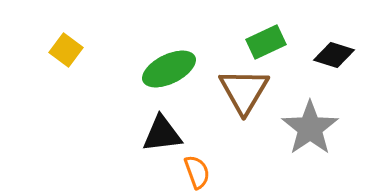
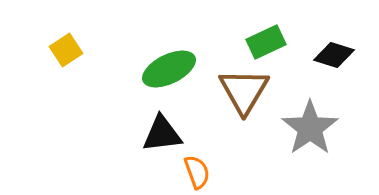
yellow square: rotated 20 degrees clockwise
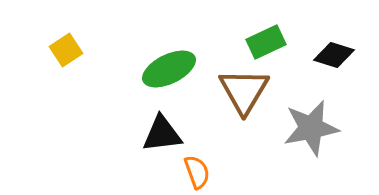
gray star: moved 1 px right; rotated 24 degrees clockwise
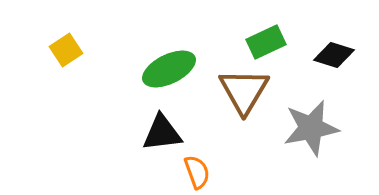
black triangle: moved 1 px up
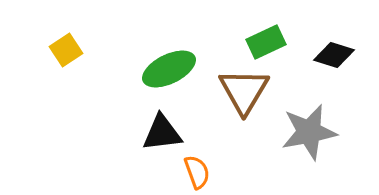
gray star: moved 2 px left, 4 px down
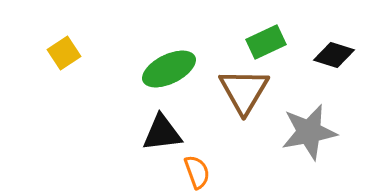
yellow square: moved 2 px left, 3 px down
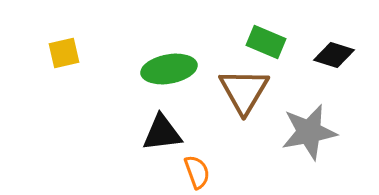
green rectangle: rotated 48 degrees clockwise
yellow square: rotated 20 degrees clockwise
green ellipse: rotated 16 degrees clockwise
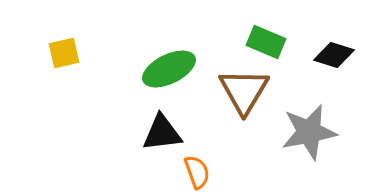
green ellipse: rotated 16 degrees counterclockwise
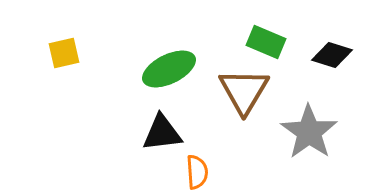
black diamond: moved 2 px left
gray star: rotated 26 degrees counterclockwise
orange semicircle: rotated 16 degrees clockwise
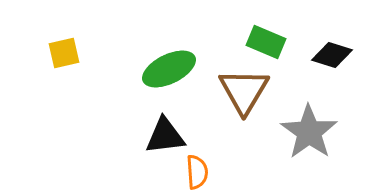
black triangle: moved 3 px right, 3 px down
